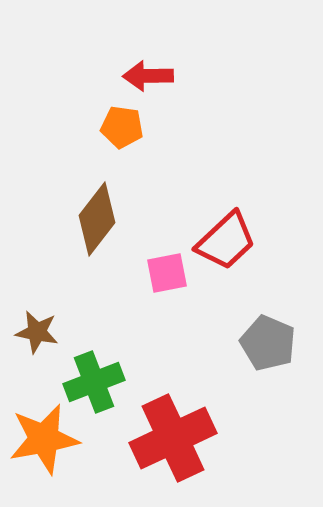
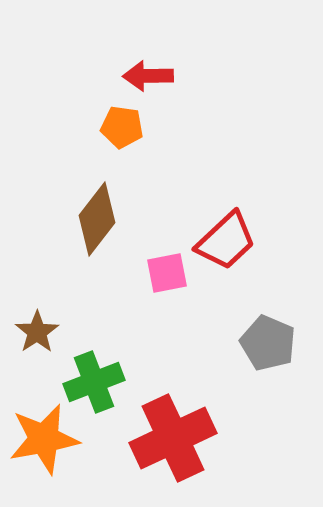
brown star: rotated 27 degrees clockwise
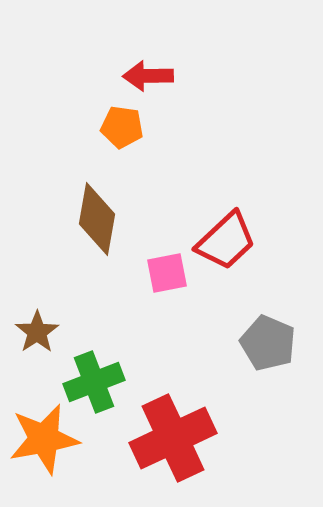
brown diamond: rotated 28 degrees counterclockwise
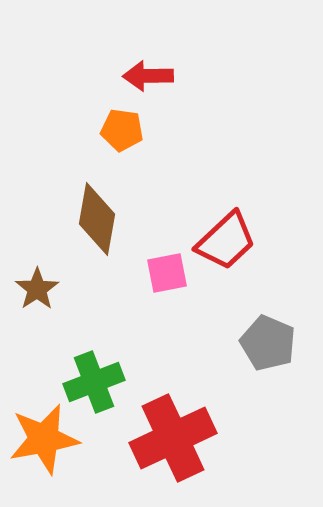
orange pentagon: moved 3 px down
brown star: moved 43 px up
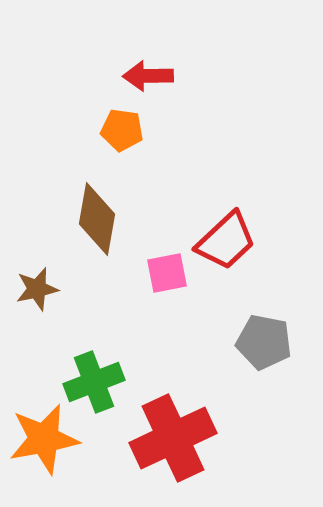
brown star: rotated 21 degrees clockwise
gray pentagon: moved 4 px left, 1 px up; rotated 12 degrees counterclockwise
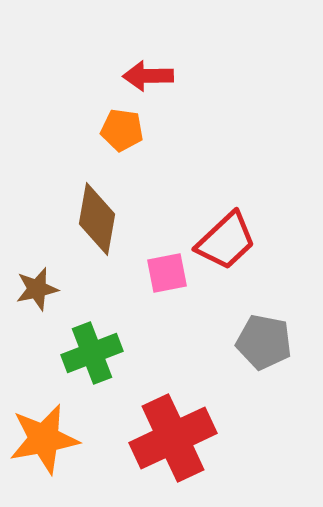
green cross: moved 2 px left, 29 px up
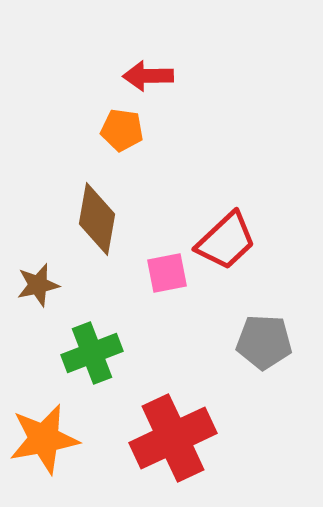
brown star: moved 1 px right, 4 px up
gray pentagon: rotated 8 degrees counterclockwise
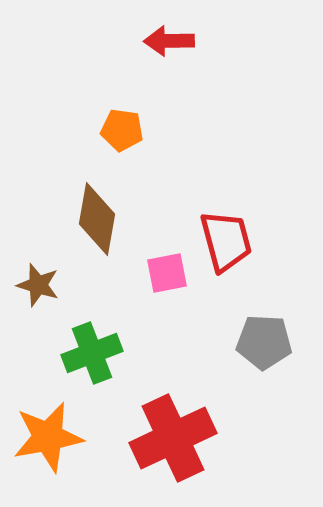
red arrow: moved 21 px right, 35 px up
red trapezoid: rotated 62 degrees counterclockwise
brown star: rotated 30 degrees clockwise
orange star: moved 4 px right, 2 px up
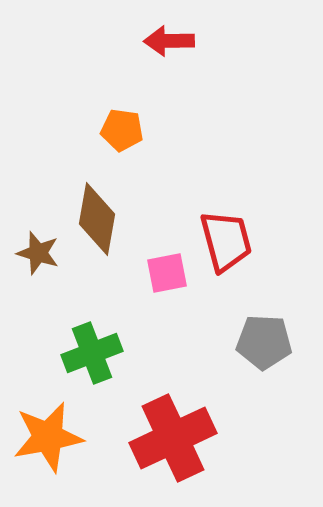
brown star: moved 32 px up
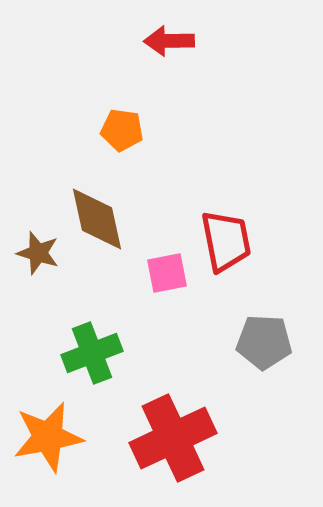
brown diamond: rotated 22 degrees counterclockwise
red trapezoid: rotated 4 degrees clockwise
